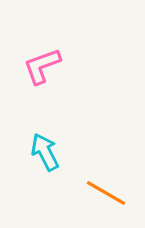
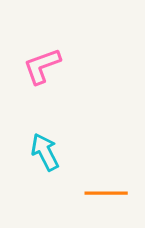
orange line: rotated 30 degrees counterclockwise
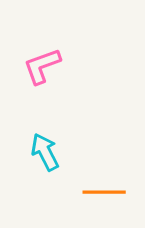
orange line: moved 2 px left, 1 px up
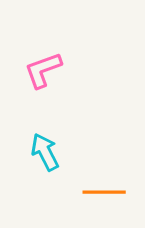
pink L-shape: moved 1 px right, 4 px down
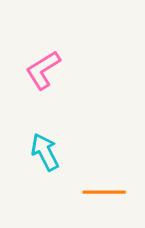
pink L-shape: rotated 12 degrees counterclockwise
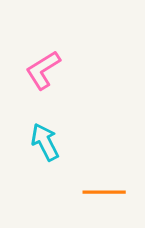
cyan arrow: moved 10 px up
